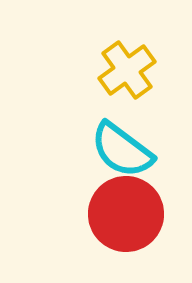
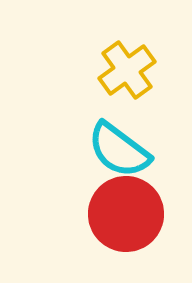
cyan semicircle: moved 3 px left
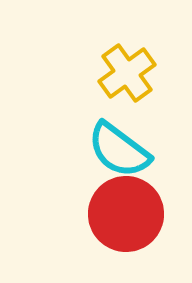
yellow cross: moved 3 px down
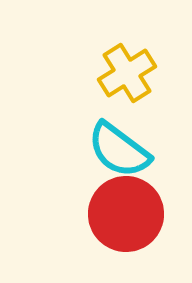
yellow cross: rotated 4 degrees clockwise
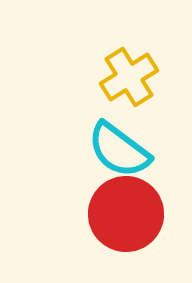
yellow cross: moved 2 px right, 4 px down
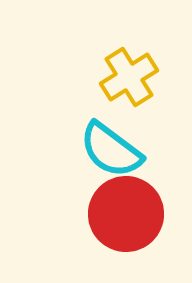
cyan semicircle: moved 8 px left
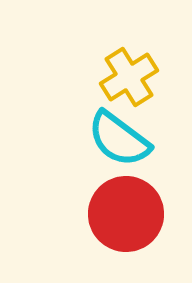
cyan semicircle: moved 8 px right, 11 px up
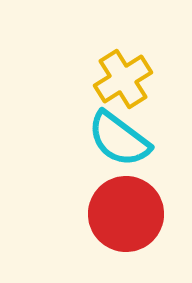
yellow cross: moved 6 px left, 2 px down
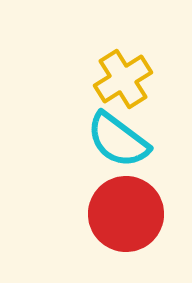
cyan semicircle: moved 1 px left, 1 px down
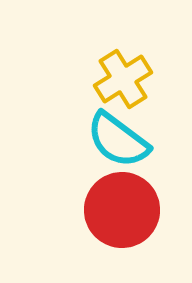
red circle: moved 4 px left, 4 px up
